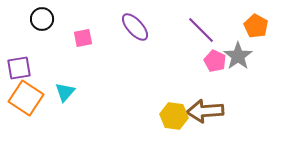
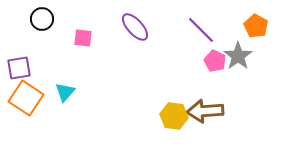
pink square: rotated 18 degrees clockwise
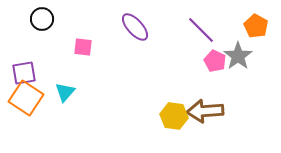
pink square: moved 9 px down
purple square: moved 5 px right, 5 px down
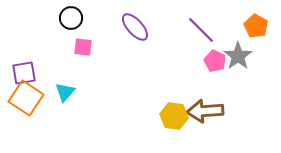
black circle: moved 29 px right, 1 px up
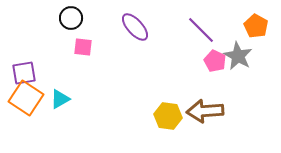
gray star: rotated 8 degrees counterclockwise
cyan triangle: moved 5 px left, 7 px down; rotated 20 degrees clockwise
yellow hexagon: moved 6 px left
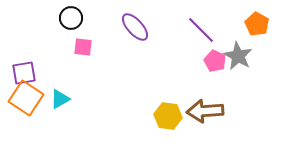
orange pentagon: moved 1 px right, 2 px up
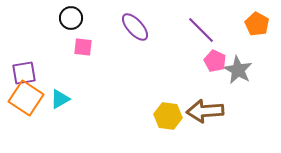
gray star: moved 14 px down
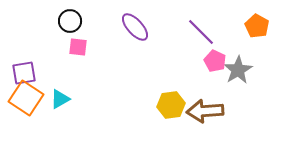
black circle: moved 1 px left, 3 px down
orange pentagon: moved 2 px down
purple line: moved 2 px down
pink square: moved 5 px left
gray star: rotated 12 degrees clockwise
yellow hexagon: moved 3 px right, 11 px up; rotated 16 degrees counterclockwise
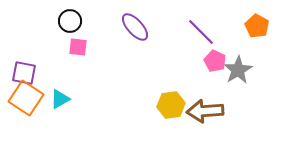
purple square: rotated 20 degrees clockwise
